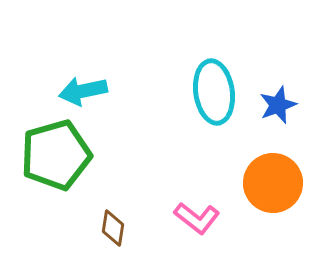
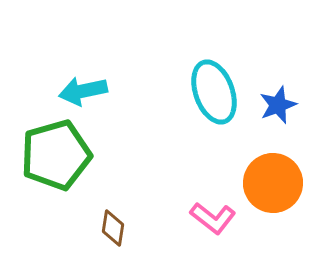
cyan ellipse: rotated 12 degrees counterclockwise
pink L-shape: moved 16 px right
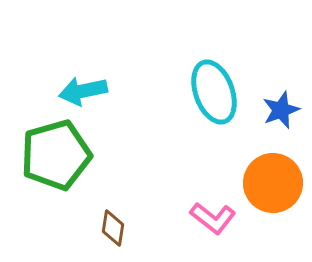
blue star: moved 3 px right, 5 px down
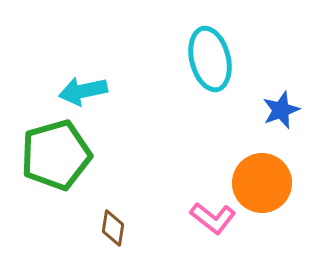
cyan ellipse: moved 4 px left, 33 px up; rotated 6 degrees clockwise
orange circle: moved 11 px left
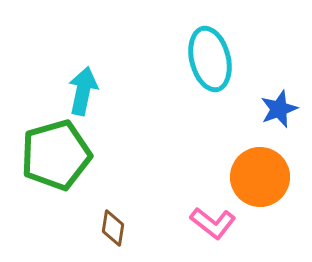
cyan arrow: rotated 114 degrees clockwise
blue star: moved 2 px left, 1 px up
orange circle: moved 2 px left, 6 px up
pink L-shape: moved 5 px down
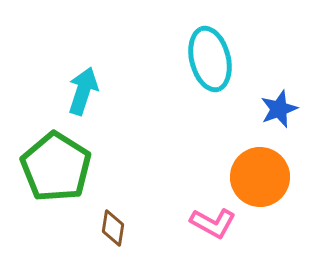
cyan arrow: rotated 6 degrees clockwise
green pentagon: moved 12 px down; rotated 24 degrees counterclockwise
pink L-shape: rotated 9 degrees counterclockwise
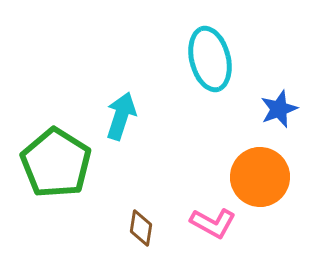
cyan arrow: moved 38 px right, 25 px down
green pentagon: moved 4 px up
brown diamond: moved 28 px right
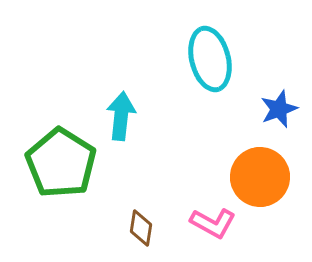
cyan arrow: rotated 12 degrees counterclockwise
green pentagon: moved 5 px right
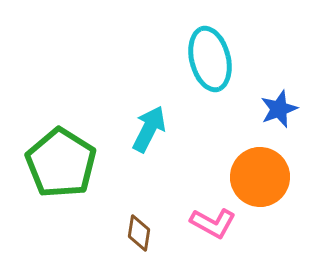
cyan arrow: moved 28 px right, 13 px down; rotated 21 degrees clockwise
brown diamond: moved 2 px left, 5 px down
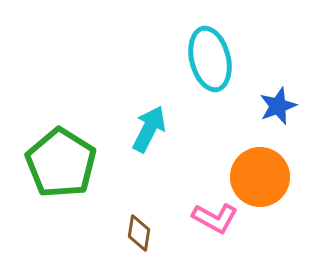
blue star: moved 1 px left, 3 px up
pink L-shape: moved 2 px right, 5 px up
